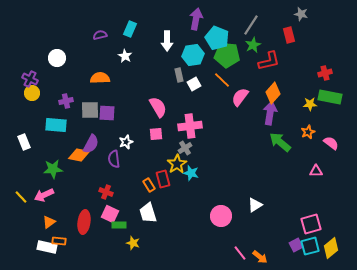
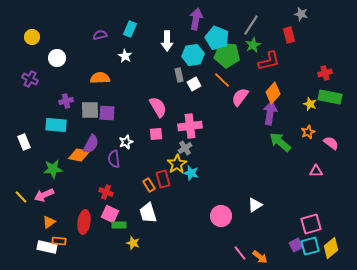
yellow circle at (32, 93): moved 56 px up
yellow star at (310, 104): rotated 24 degrees clockwise
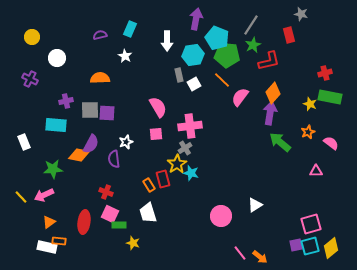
purple square at (296, 245): rotated 16 degrees clockwise
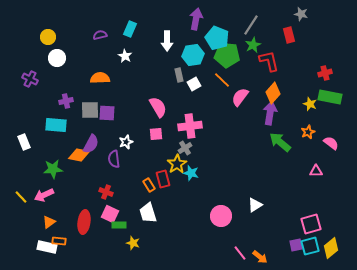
yellow circle at (32, 37): moved 16 px right
red L-shape at (269, 61): rotated 90 degrees counterclockwise
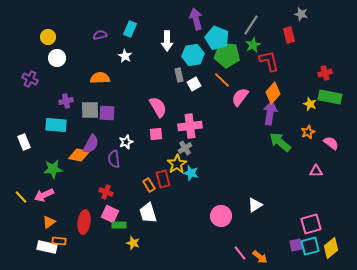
purple arrow at (196, 19): rotated 25 degrees counterclockwise
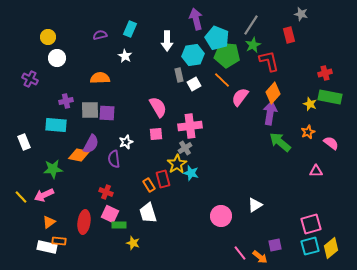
purple square at (296, 245): moved 21 px left
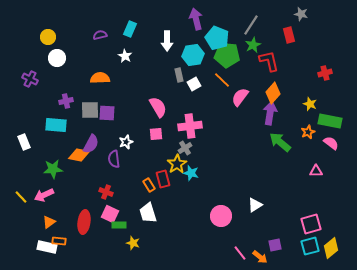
green rectangle at (330, 97): moved 24 px down
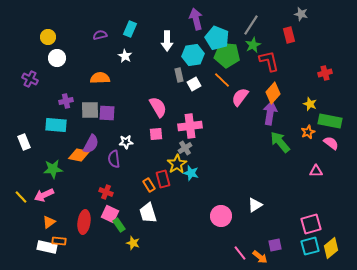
white star at (126, 142): rotated 16 degrees clockwise
green arrow at (280, 142): rotated 10 degrees clockwise
green rectangle at (119, 225): rotated 56 degrees clockwise
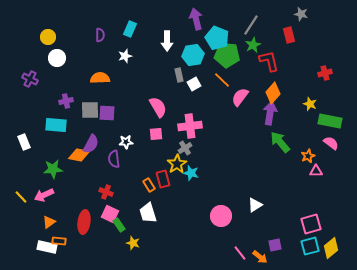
purple semicircle at (100, 35): rotated 104 degrees clockwise
white star at (125, 56): rotated 24 degrees clockwise
orange star at (308, 132): moved 24 px down
